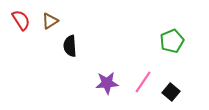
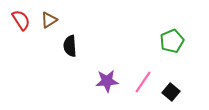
brown triangle: moved 1 px left, 1 px up
purple star: moved 2 px up
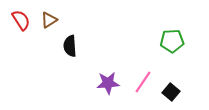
green pentagon: rotated 20 degrees clockwise
purple star: moved 1 px right, 2 px down
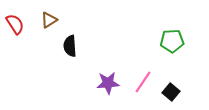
red semicircle: moved 6 px left, 4 px down
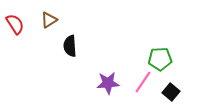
green pentagon: moved 12 px left, 18 px down
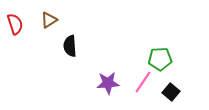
red semicircle: rotated 15 degrees clockwise
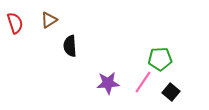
red semicircle: moved 1 px up
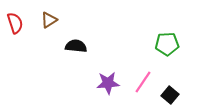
black semicircle: moved 6 px right; rotated 100 degrees clockwise
green pentagon: moved 7 px right, 15 px up
black square: moved 1 px left, 3 px down
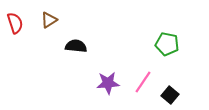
green pentagon: rotated 15 degrees clockwise
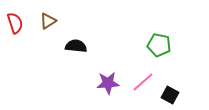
brown triangle: moved 1 px left, 1 px down
green pentagon: moved 8 px left, 1 px down
pink line: rotated 15 degrees clockwise
black square: rotated 12 degrees counterclockwise
